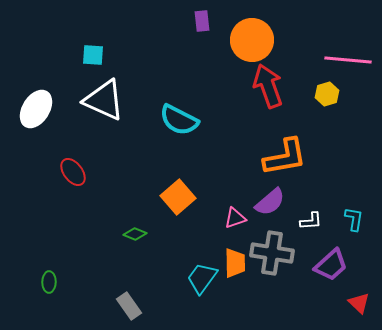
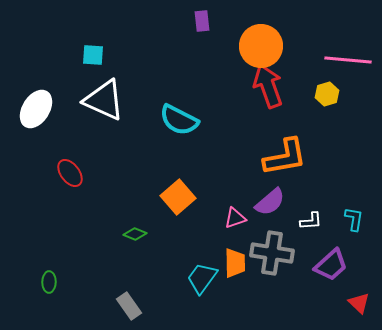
orange circle: moved 9 px right, 6 px down
red ellipse: moved 3 px left, 1 px down
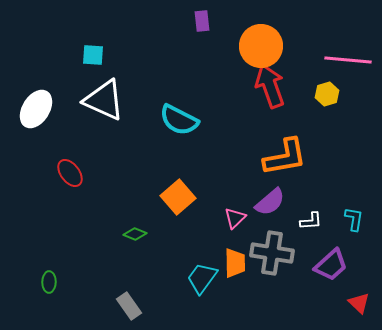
red arrow: moved 2 px right
pink triangle: rotated 25 degrees counterclockwise
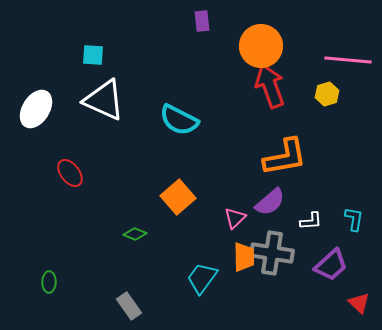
orange trapezoid: moved 9 px right, 6 px up
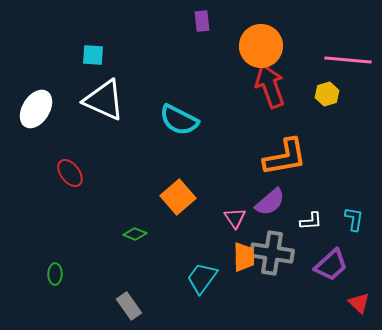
pink triangle: rotated 20 degrees counterclockwise
green ellipse: moved 6 px right, 8 px up
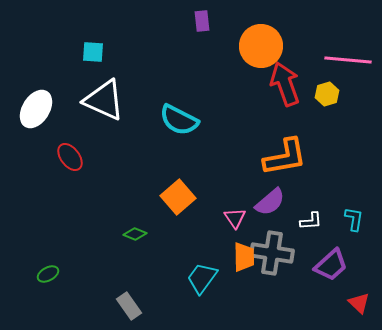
cyan square: moved 3 px up
red arrow: moved 15 px right, 2 px up
red ellipse: moved 16 px up
green ellipse: moved 7 px left; rotated 60 degrees clockwise
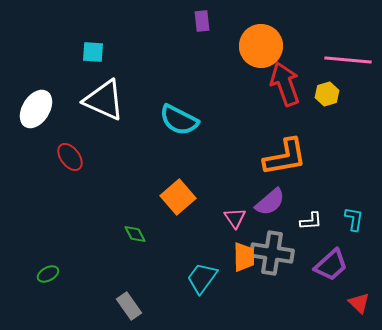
green diamond: rotated 40 degrees clockwise
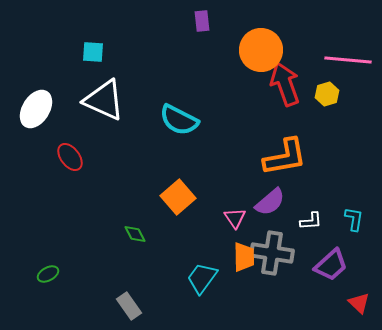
orange circle: moved 4 px down
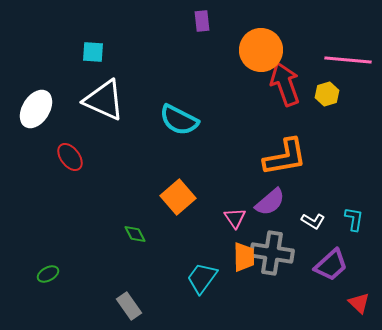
white L-shape: moved 2 px right; rotated 35 degrees clockwise
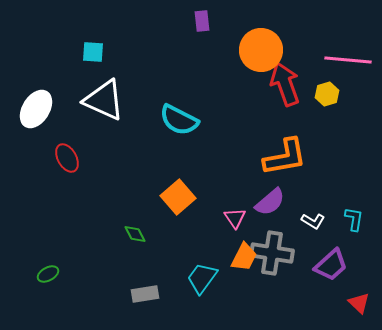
red ellipse: moved 3 px left, 1 px down; rotated 8 degrees clockwise
orange trapezoid: rotated 28 degrees clockwise
gray rectangle: moved 16 px right, 12 px up; rotated 64 degrees counterclockwise
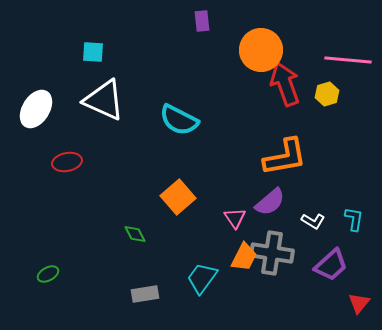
red ellipse: moved 4 px down; rotated 72 degrees counterclockwise
red triangle: rotated 25 degrees clockwise
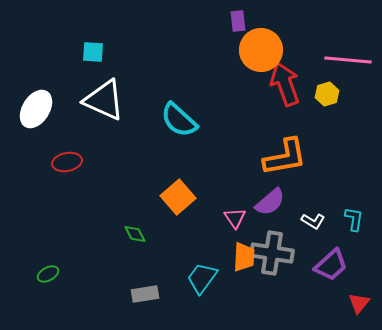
purple rectangle: moved 36 px right
cyan semicircle: rotated 15 degrees clockwise
orange trapezoid: rotated 24 degrees counterclockwise
